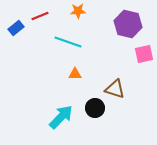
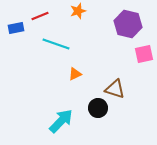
orange star: rotated 14 degrees counterclockwise
blue rectangle: rotated 28 degrees clockwise
cyan line: moved 12 px left, 2 px down
orange triangle: rotated 24 degrees counterclockwise
black circle: moved 3 px right
cyan arrow: moved 4 px down
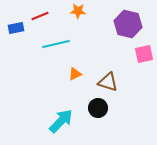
orange star: rotated 21 degrees clockwise
cyan line: rotated 32 degrees counterclockwise
brown triangle: moved 7 px left, 7 px up
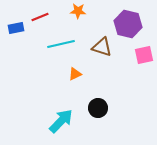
red line: moved 1 px down
cyan line: moved 5 px right
pink square: moved 1 px down
brown triangle: moved 6 px left, 35 px up
